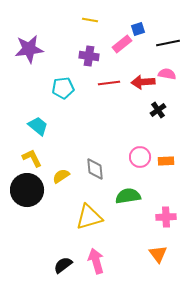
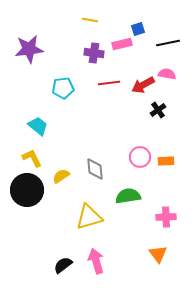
pink rectangle: rotated 24 degrees clockwise
purple cross: moved 5 px right, 3 px up
red arrow: moved 3 px down; rotated 25 degrees counterclockwise
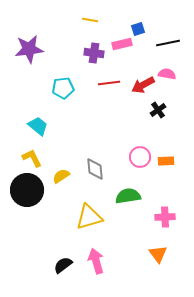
pink cross: moved 1 px left
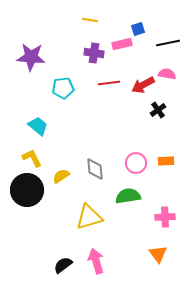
purple star: moved 2 px right, 8 px down; rotated 12 degrees clockwise
pink circle: moved 4 px left, 6 px down
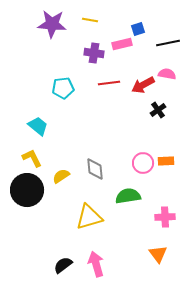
purple star: moved 21 px right, 33 px up
pink circle: moved 7 px right
pink arrow: moved 3 px down
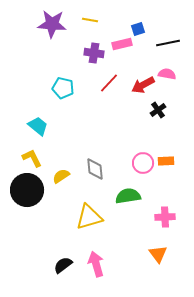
red line: rotated 40 degrees counterclockwise
cyan pentagon: rotated 20 degrees clockwise
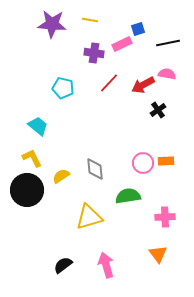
pink rectangle: rotated 12 degrees counterclockwise
pink arrow: moved 10 px right, 1 px down
